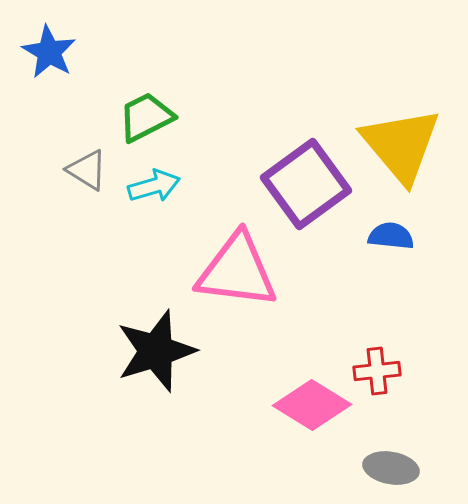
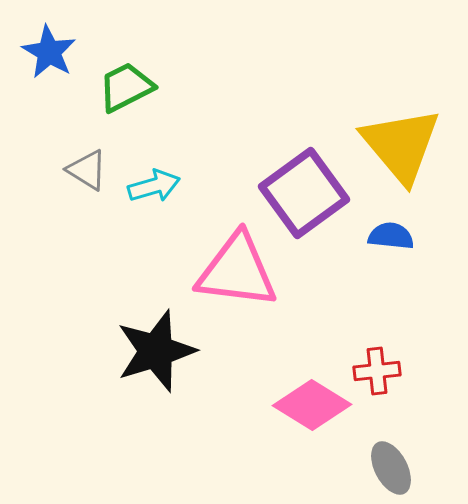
green trapezoid: moved 20 px left, 30 px up
purple square: moved 2 px left, 9 px down
gray ellipse: rotated 52 degrees clockwise
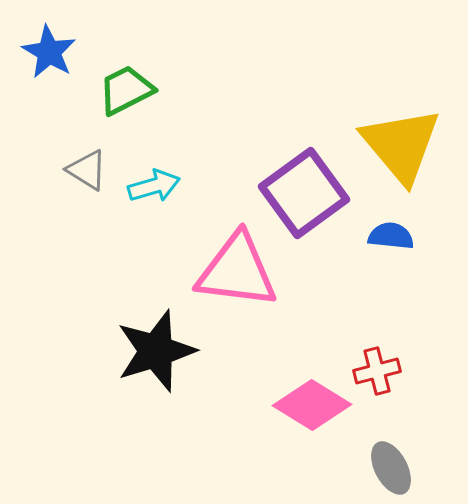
green trapezoid: moved 3 px down
red cross: rotated 9 degrees counterclockwise
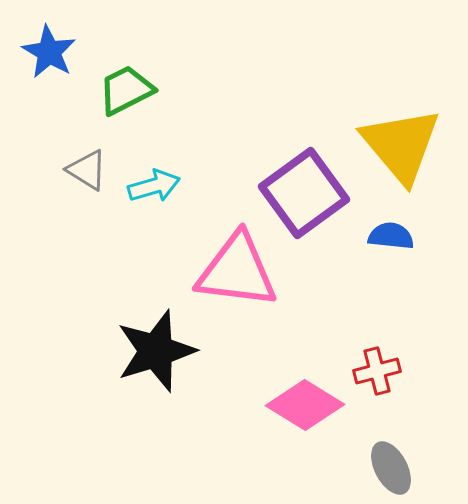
pink diamond: moved 7 px left
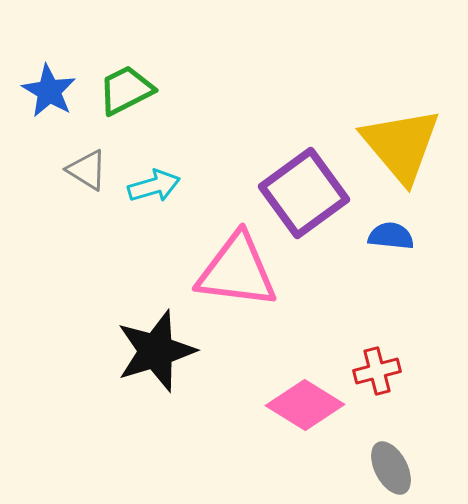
blue star: moved 39 px down
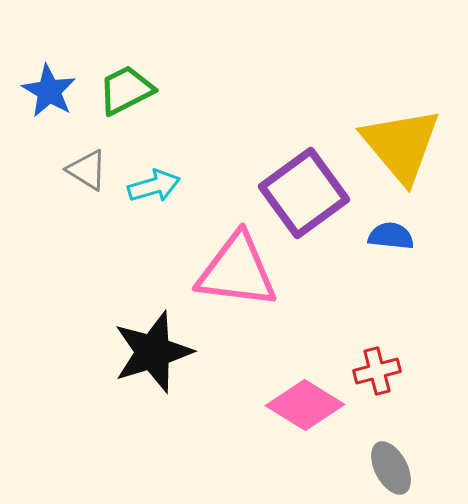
black star: moved 3 px left, 1 px down
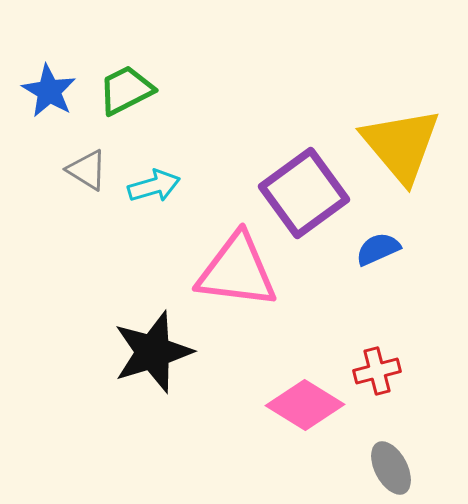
blue semicircle: moved 13 px left, 13 px down; rotated 30 degrees counterclockwise
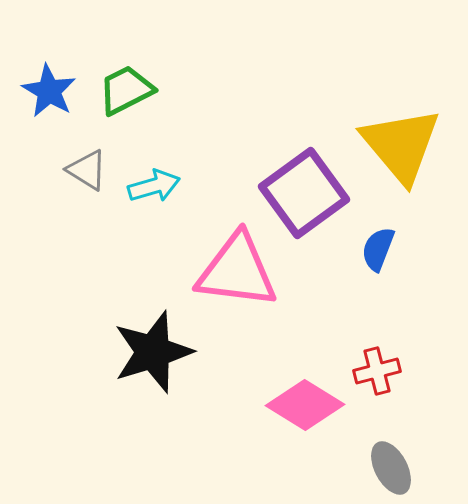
blue semicircle: rotated 45 degrees counterclockwise
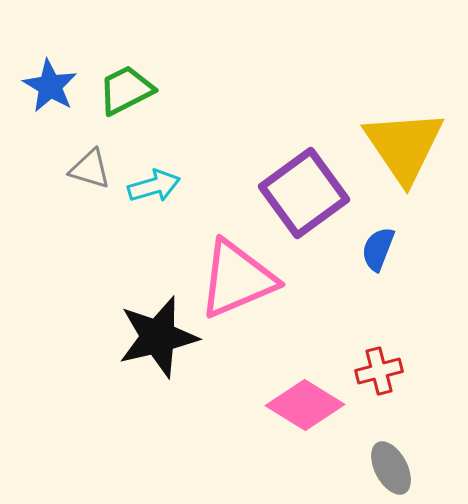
blue star: moved 1 px right, 5 px up
yellow triangle: moved 3 px right, 1 px down; rotated 6 degrees clockwise
gray triangle: moved 3 px right, 1 px up; rotated 15 degrees counterclockwise
pink triangle: moved 8 px down; rotated 30 degrees counterclockwise
black star: moved 5 px right, 15 px up; rotated 4 degrees clockwise
red cross: moved 2 px right
